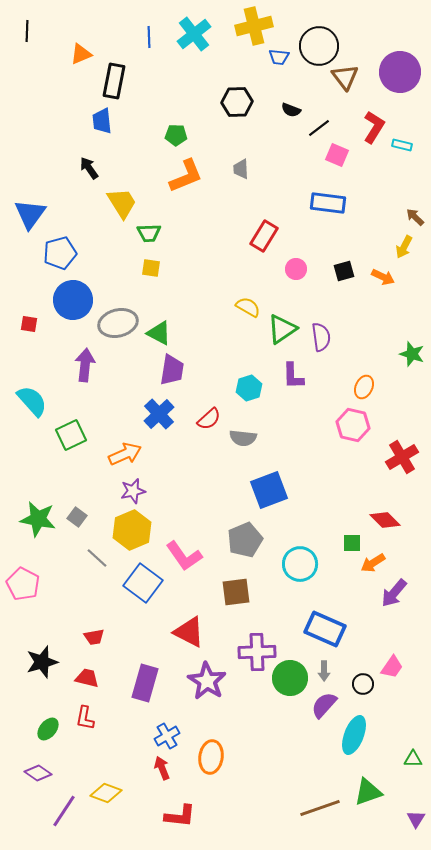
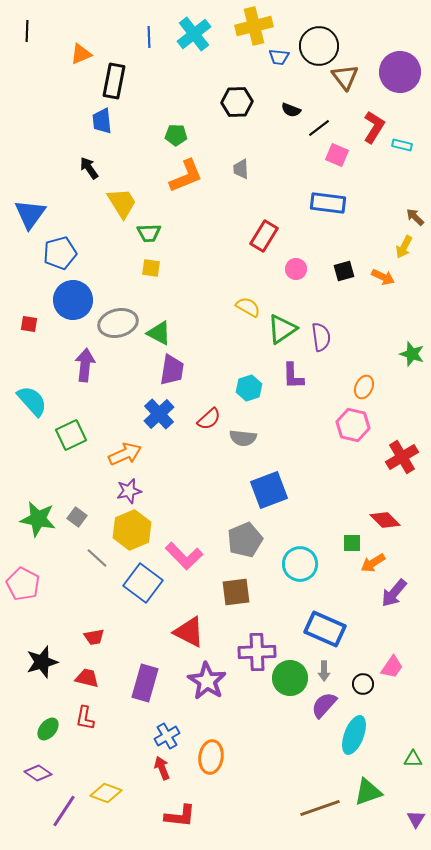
purple star at (133, 491): moved 4 px left
pink L-shape at (184, 556): rotated 9 degrees counterclockwise
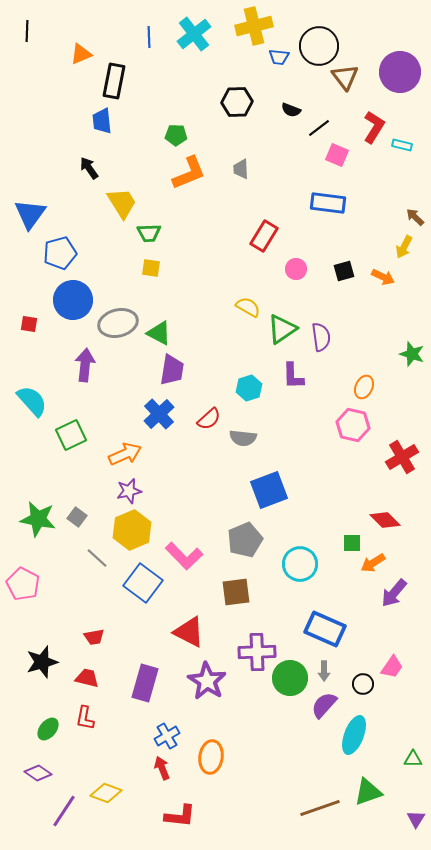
orange L-shape at (186, 176): moved 3 px right, 3 px up
